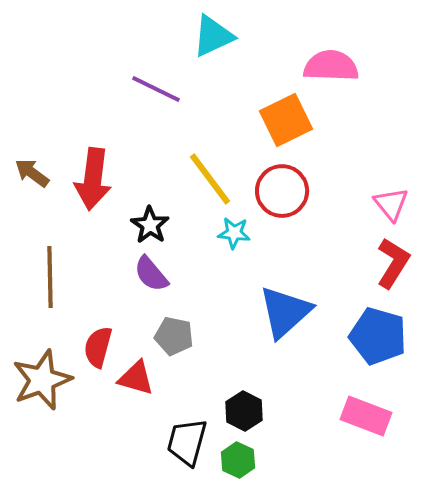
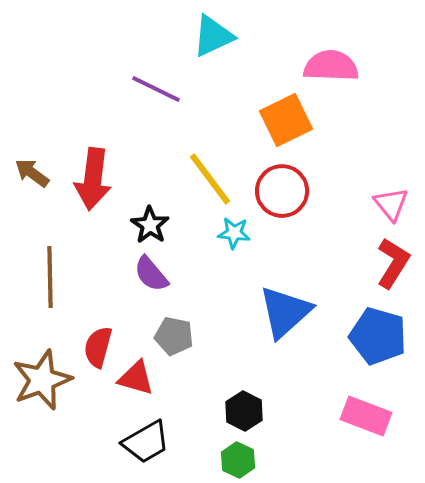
black trapezoid: moved 41 px left; rotated 135 degrees counterclockwise
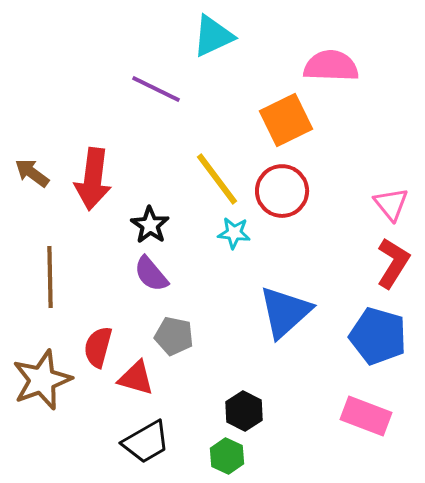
yellow line: moved 7 px right
green hexagon: moved 11 px left, 4 px up
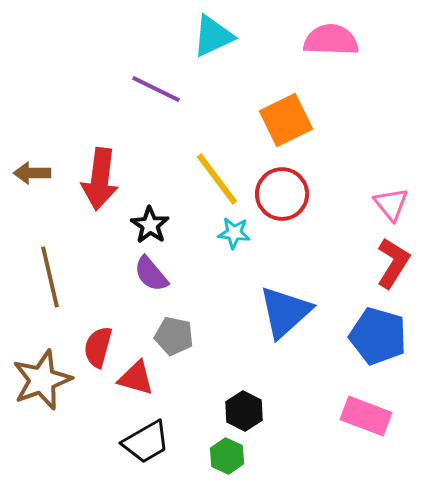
pink semicircle: moved 26 px up
brown arrow: rotated 36 degrees counterclockwise
red arrow: moved 7 px right
red circle: moved 3 px down
brown line: rotated 12 degrees counterclockwise
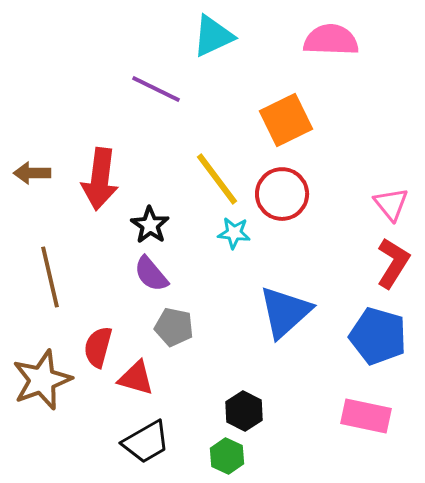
gray pentagon: moved 9 px up
pink rectangle: rotated 9 degrees counterclockwise
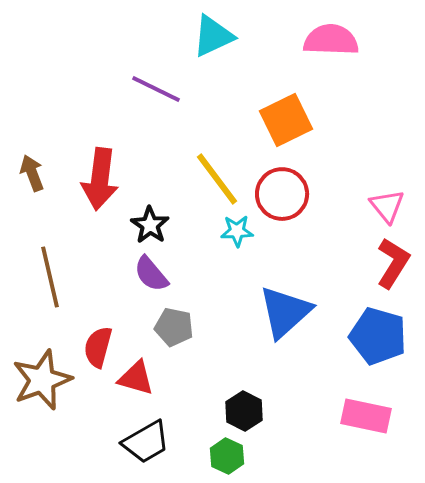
brown arrow: rotated 69 degrees clockwise
pink triangle: moved 4 px left, 2 px down
cyan star: moved 3 px right, 2 px up; rotated 8 degrees counterclockwise
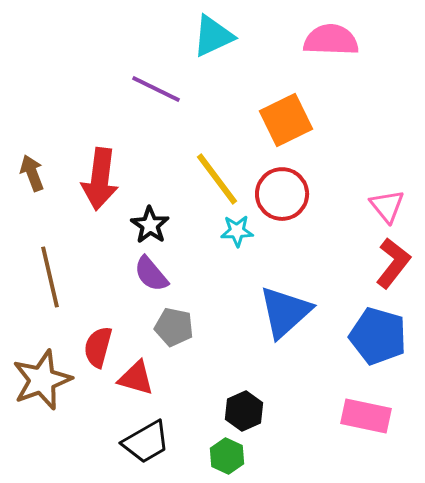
red L-shape: rotated 6 degrees clockwise
black hexagon: rotated 9 degrees clockwise
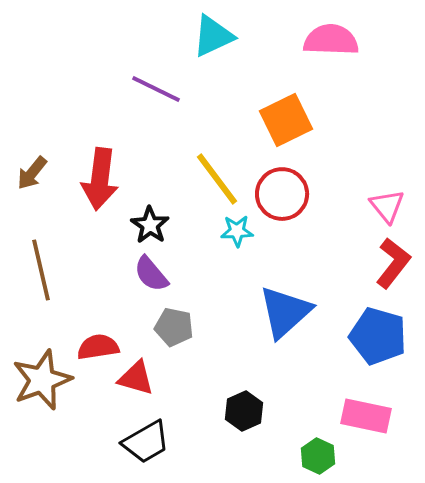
brown arrow: rotated 120 degrees counterclockwise
brown line: moved 9 px left, 7 px up
red semicircle: rotated 66 degrees clockwise
green hexagon: moved 91 px right
